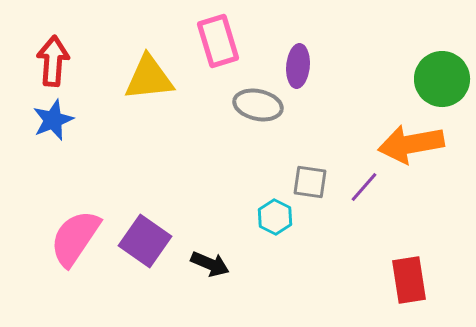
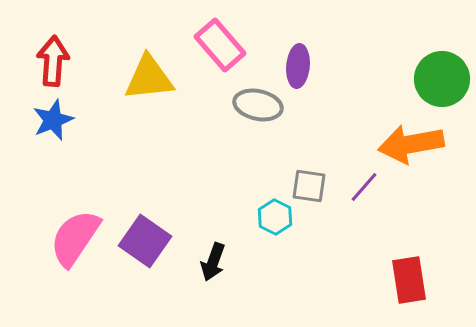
pink rectangle: moved 2 px right, 4 px down; rotated 24 degrees counterclockwise
gray square: moved 1 px left, 4 px down
black arrow: moved 3 px right, 2 px up; rotated 87 degrees clockwise
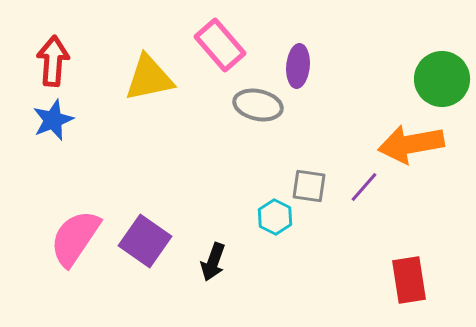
yellow triangle: rotated 6 degrees counterclockwise
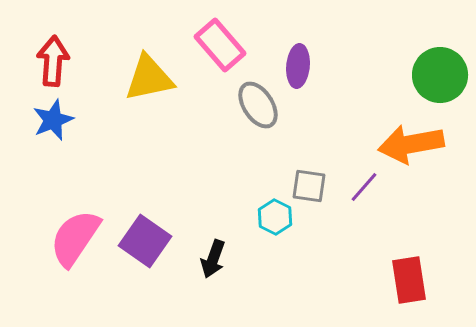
green circle: moved 2 px left, 4 px up
gray ellipse: rotated 45 degrees clockwise
black arrow: moved 3 px up
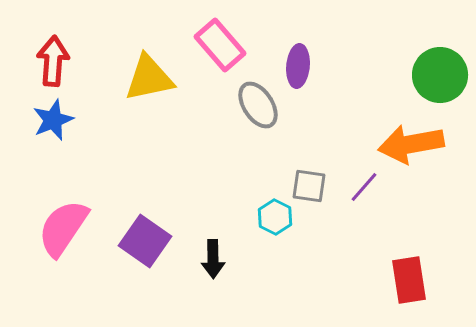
pink semicircle: moved 12 px left, 10 px up
black arrow: rotated 21 degrees counterclockwise
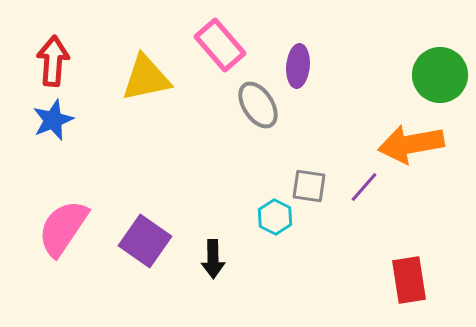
yellow triangle: moved 3 px left
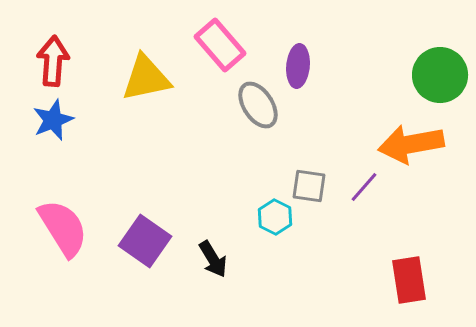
pink semicircle: rotated 114 degrees clockwise
black arrow: rotated 30 degrees counterclockwise
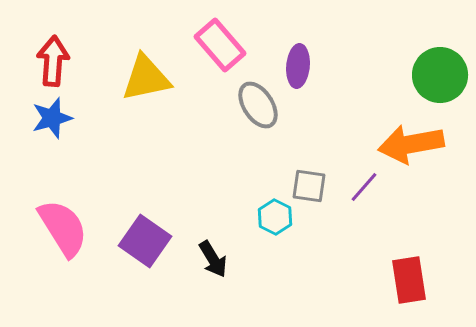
blue star: moved 1 px left, 2 px up; rotated 6 degrees clockwise
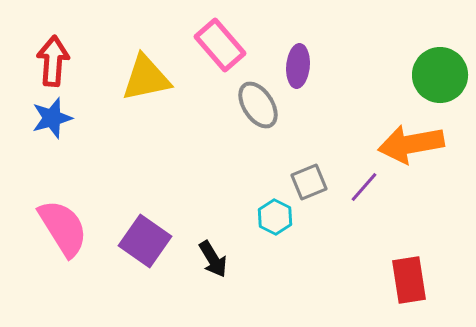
gray square: moved 4 px up; rotated 30 degrees counterclockwise
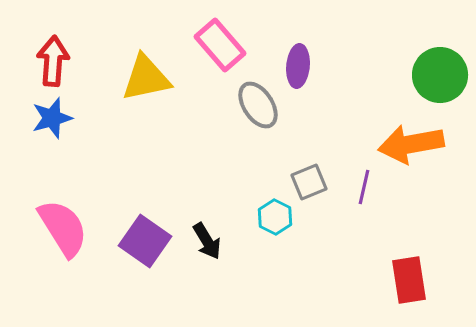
purple line: rotated 28 degrees counterclockwise
black arrow: moved 6 px left, 18 px up
